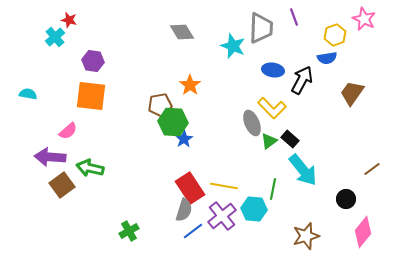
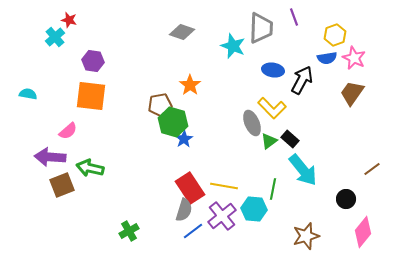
pink star: moved 10 px left, 39 px down
gray diamond: rotated 40 degrees counterclockwise
green hexagon: rotated 12 degrees clockwise
brown square: rotated 15 degrees clockwise
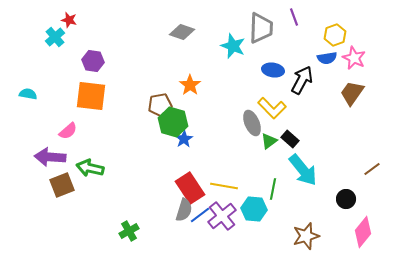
blue line: moved 7 px right, 16 px up
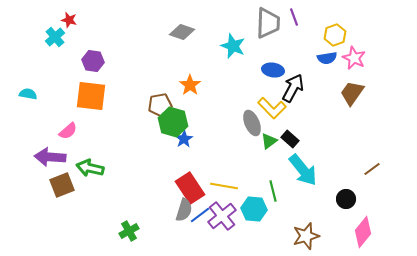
gray trapezoid: moved 7 px right, 5 px up
black arrow: moved 9 px left, 8 px down
green line: moved 2 px down; rotated 25 degrees counterclockwise
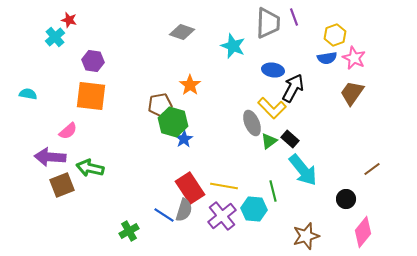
blue line: moved 36 px left; rotated 70 degrees clockwise
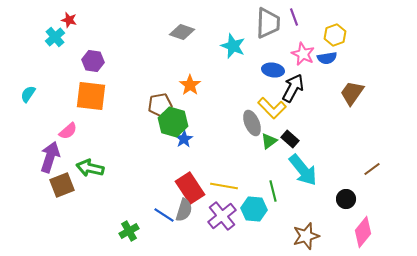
pink star: moved 51 px left, 4 px up
cyan semicircle: rotated 66 degrees counterclockwise
purple arrow: rotated 104 degrees clockwise
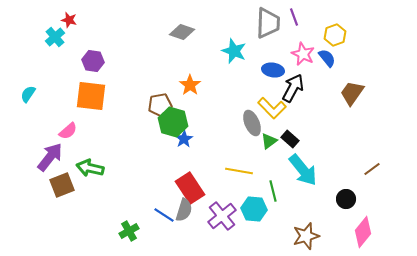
cyan star: moved 1 px right, 5 px down
blue semicircle: rotated 120 degrees counterclockwise
purple arrow: rotated 20 degrees clockwise
yellow line: moved 15 px right, 15 px up
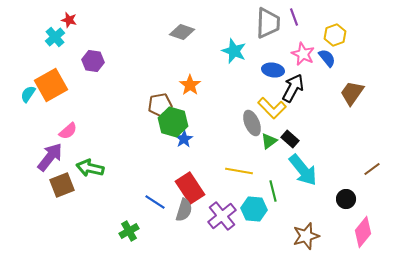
orange square: moved 40 px left, 11 px up; rotated 36 degrees counterclockwise
blue line: moved 9 px left, 13 px up
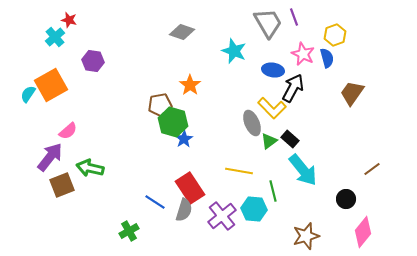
gray trapezoid: rotated 32 degrees counterclockwise
blue semicircle: rotated 24 degrees clockwise
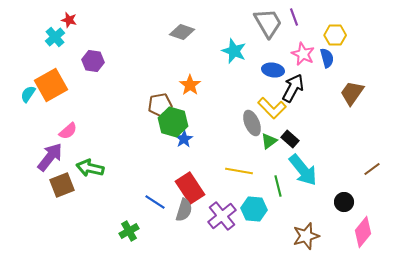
yellow hexagon: rotated 20 degrees clockwise
green line: moved 5 px right, 5 px up
black circle: moved 2 px left, 3 px down
